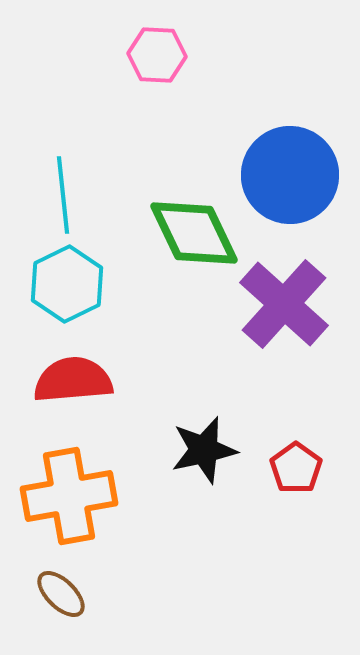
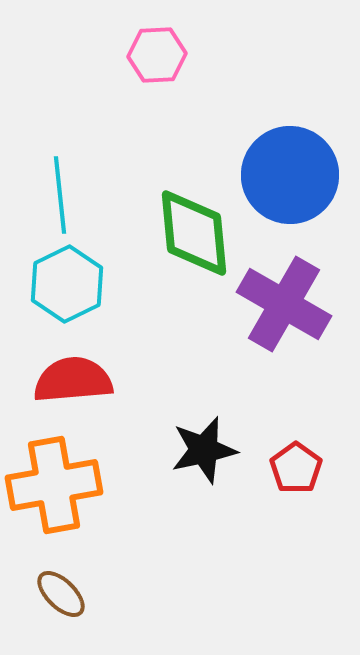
pink hexagon: rotated 6 degrees counterclockwise
cyan line: moved 3 px left
green diamond: rotated 20 degrees clockwise
purple cross: rotated 12 degrees counterclockwise
orange cross: moved 15 px left, 11 px up
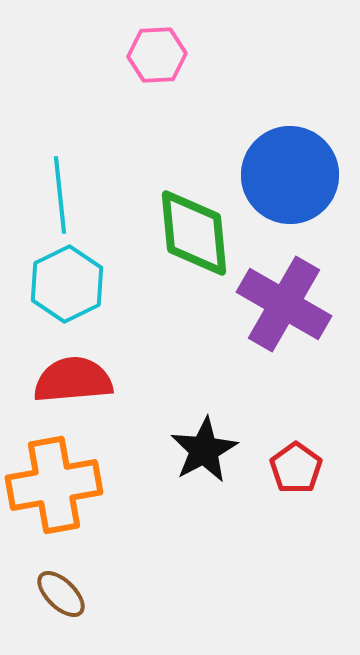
black star: rotated 16 degrees counterclockwise
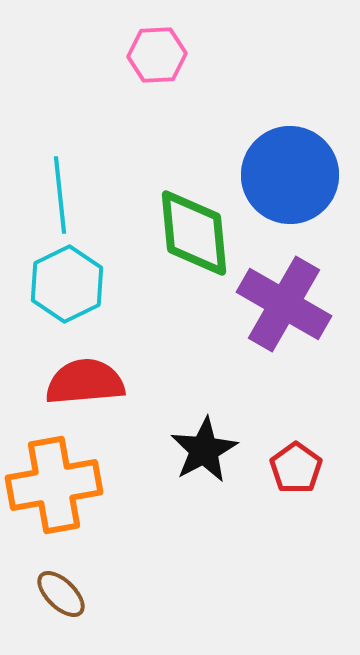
red semicircle: moved 12 px right, 2 px down
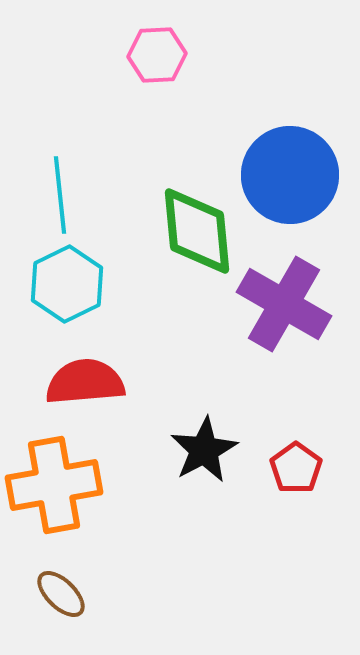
green diamond: moved 3 px right, 2 px up
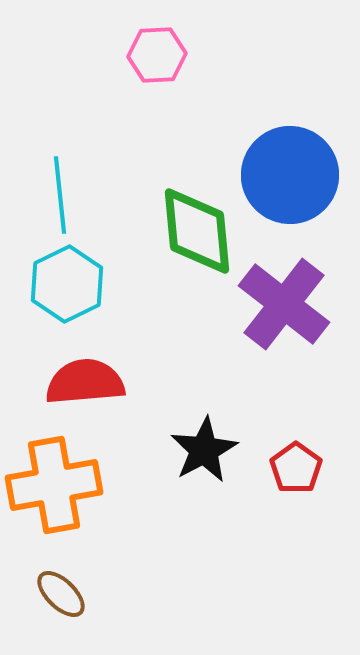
purple cross: rotated 8 degrees clockwise
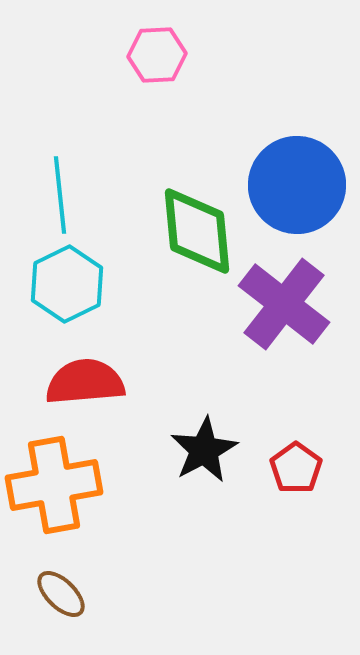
blue circle: moved 7 px right, 10 px down
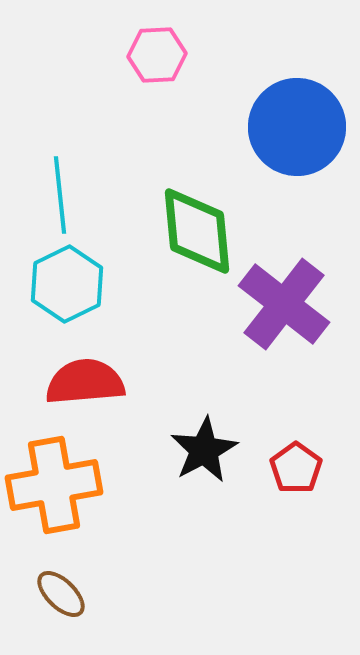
blue circle: moved 58 px up
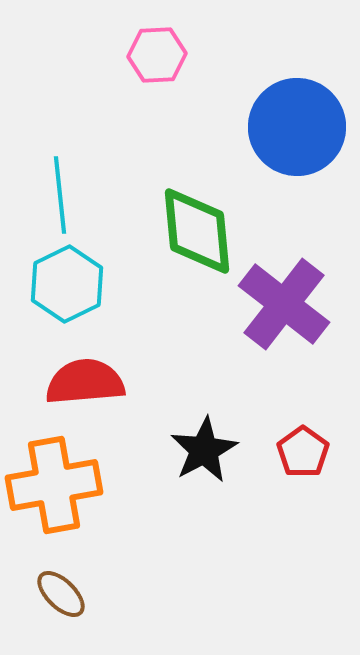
red pentagon: moved 7 px right, 16 px up
